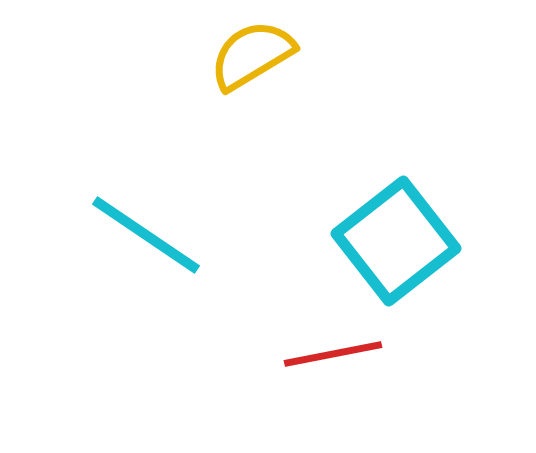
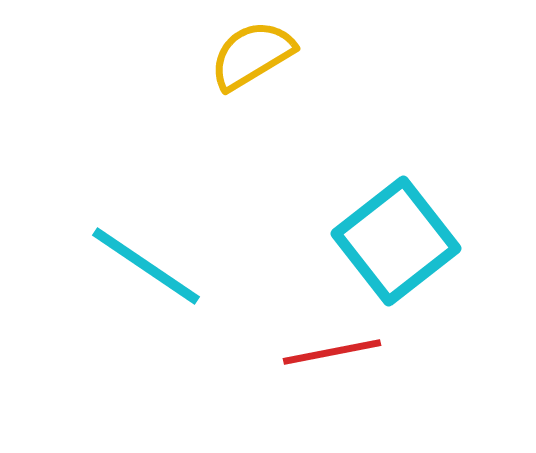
cyan line: moved 31 px down
red line: moved 1 px left, 2 px up
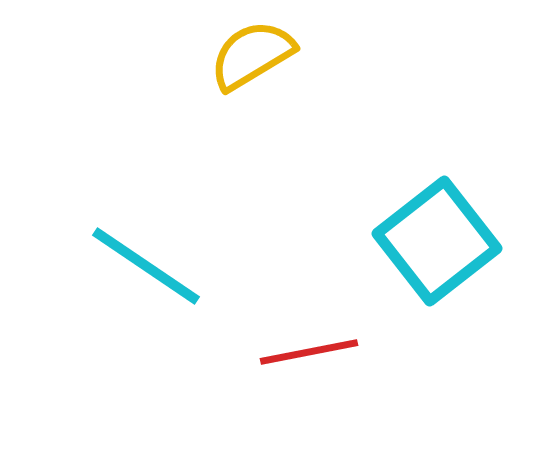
cyan square: moved 41 px right
red line: moved 23 px left
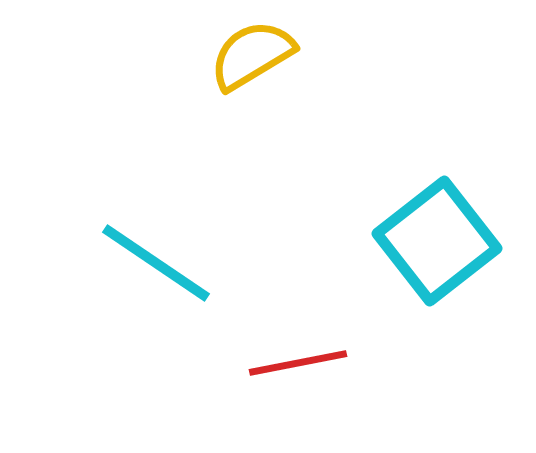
cyan line: moved 10 px right, 3 px up
red line: moved 11 px left, 11 px down
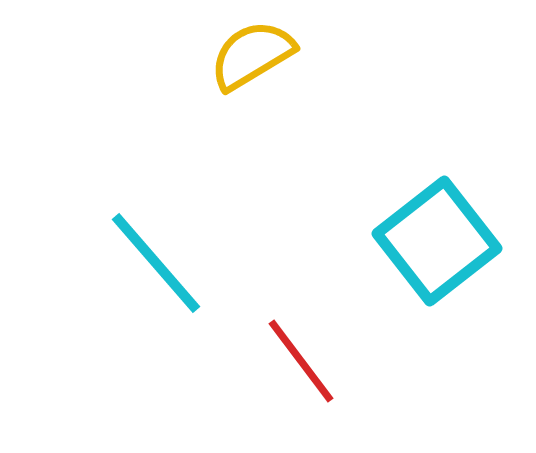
cyan line: rotated 15 degrees clockwise
red line: moved 3 px right, 2 px up; rotated 64 degrees clockwise
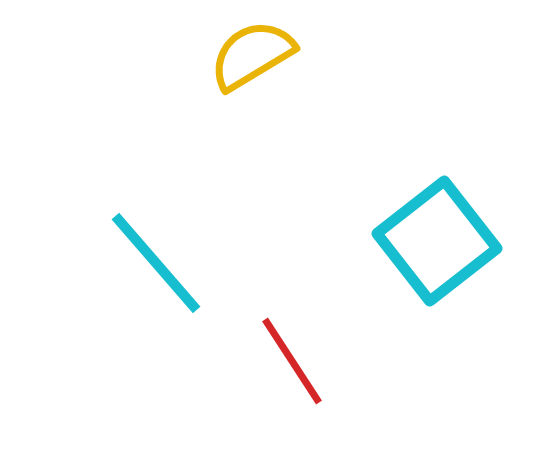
red line: moved 9 px left; rotated 4 degrees clockwise
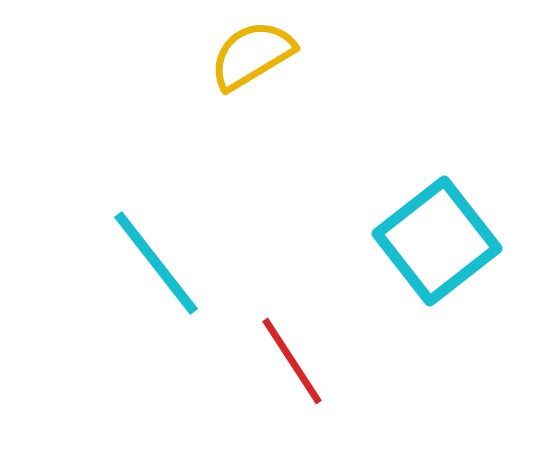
cyan line: rotated 3 degrees clockwise
